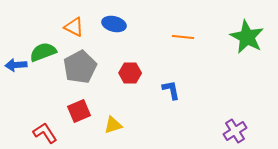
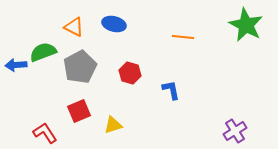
green star: moved 1 px left, 12 px up
red hexagon: rotated 15 degrees clockwise
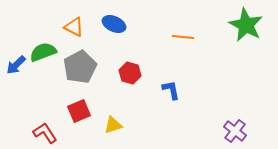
blue ellipse: rotated 10 degrees clockwise
blue arrow: rotated 40 degrees counterclockwise
purple cross: rotated 20 degrees counterclockwise
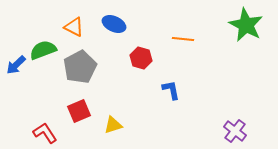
orange line: moved 2 px down
green semicircle: moved 2 px up
red hexagon: moved 11 px right, 15 px up
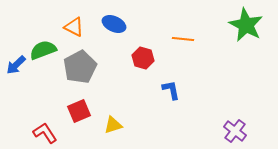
red hexagon: moved 2 px right
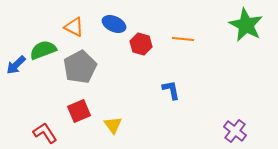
red hexagon: moved 2 px left, 14 px up
yellow triangle: rotated 48 degrees counterclockwise
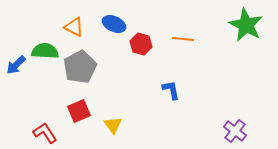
green semicircle: moved 2 px right, 1 px down; rotated 24 degrees clockwise
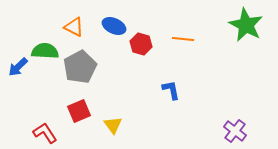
blue ellipse: moved 2 px down
blue arrow: moved 2 px right, 2 px down
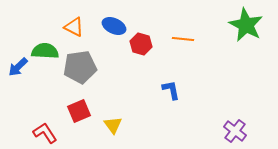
gray pentagon: rotated 20 degrees clockwise
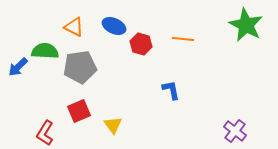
red L-shape: rotated 115 degrees counterclockwise
